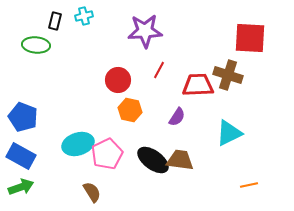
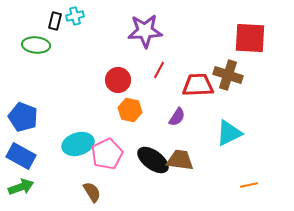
cyan cross: moved 9 px left
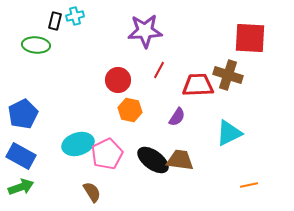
blue pentagon: moved 3 px up; rotated 24 degrees clockwise
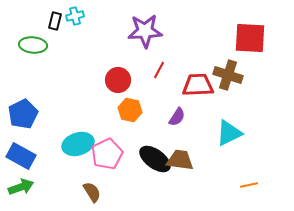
green ellipse: moved 3 px left
black ellipse: moved 2 px right, 1 px up
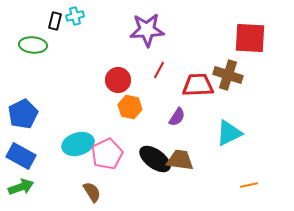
purple star: moved 2 px right, 1 px up
orange hexagon: moved 3 px up
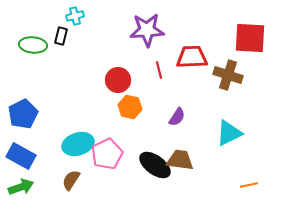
black rectangle: moved 6 px right, 15 px down
red line: rotated 42 degrees counterclockwise
red trapezoid: moved 6 px left, 28 px up
black ellipse: moved 6 px down
brown semicircle: moved 21 px left, 12 px up; rotated 115 degrees counterclockwise
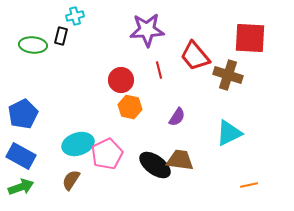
red trapezoid: moved 3 px right, 1 px up; rotated 128 degrees counterclockwise
red circle: moved 3 px right
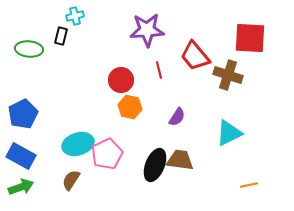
green ellipse: moved 4 px left, 4 px down
black ellipse: rotated 76 degrees clockwise
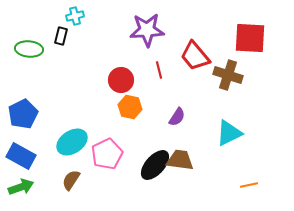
cyan ellipse: moved 6 px left, 2 px up; rotated 16 degrees counterclockwise
black ellipse: rotated 20 degrees clockwise
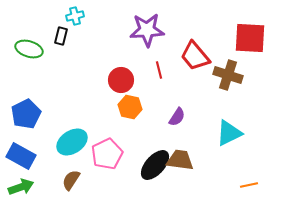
green ellipse: rotated 12 degrees clockwise
blue pentagon: moved 3 px right
